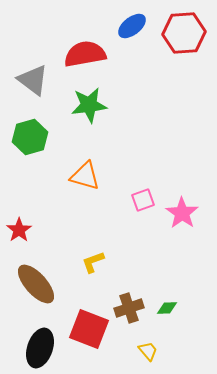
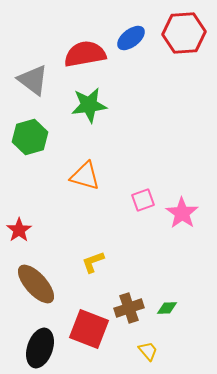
blue ellipse: moved 1 px left, 12 px down
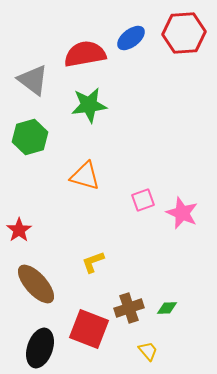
pink star: rotated 12 degrees counterclockwise
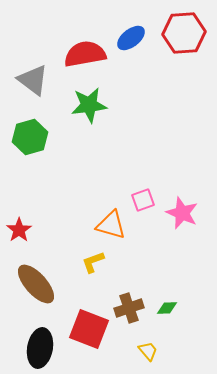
orange triangle: moved 26 px right, 49 px down
black ellipse: rotated 9 degrees counterclockwise
